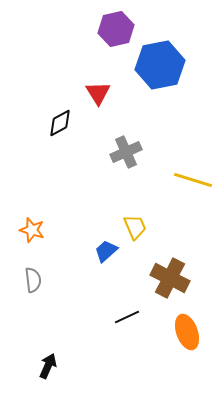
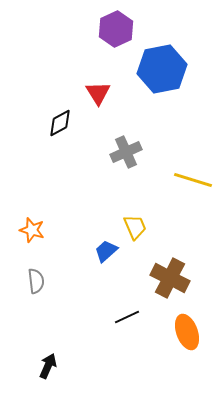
purple hexagon: rotated 12 degrees counterclockwise
blue hexagon: moved 2 px right, 4 px down
gray semicircle: moved 3 px right, 1 px down
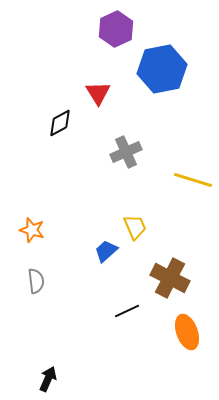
black line: moved 6 px up
black arrow: moved 13 px down
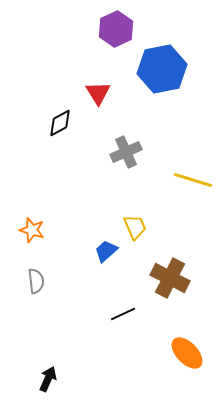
black line: moved 4 px left, 3 px down
orange ellipse: moved 21 px down; rotated 24 degrees counterclockwise
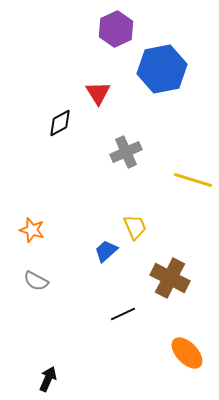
gray semicircle: rotated 125 degrees clockwise
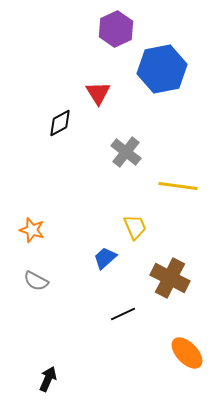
gray cross: rotated 28 degrees counterclockwise
yellow line: moved 15 px left, 6 px down; rotated 9 degrees counterclockwise
blue trapezoid: moved 1 px left, 7 px down
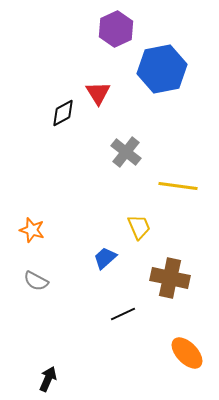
black diamond: moved 3 px right, 10 px up
yellow trapezoid: moved 4 px right
brown cross: rotated 15 degrees counterclockwise
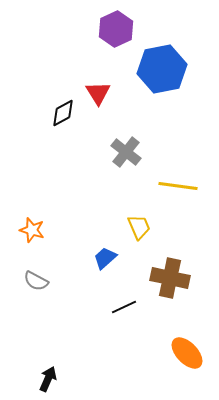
black line: moved 1 px right, 7 px up
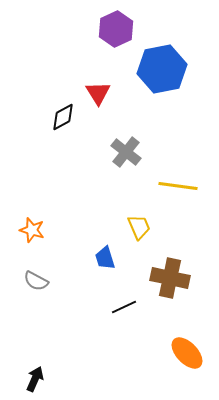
black diamond: moved 4 px down
blue trapezoid: rotated 65 degrees counterclockwise
black arrow: moved 13 px left
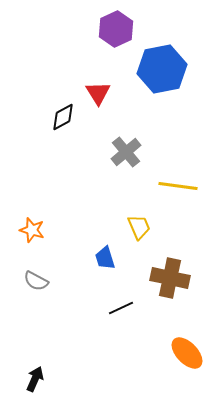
gray cross: rotated 12 degrees clockwise
black line: moved 3 px left, 1 px down
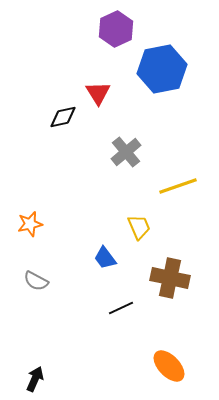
black diamond: rotated 16 degrees clockwise
yellow line: rotated 27 degrees counterclockwise
orange star: moved 2 px left, 6 px up; rotated 30 degrees counterclockwise
blue trapezoid: rotated 20 degrees counterclockwise
orange ellipse: moved 18 px left, 13 px down
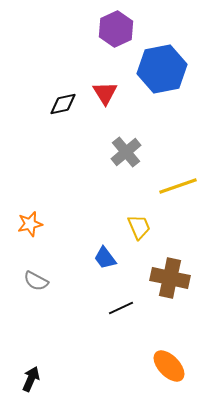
red triangle: moved 7 px right
black diamond: moved 13 px up
black arrow: moved 4 px left
